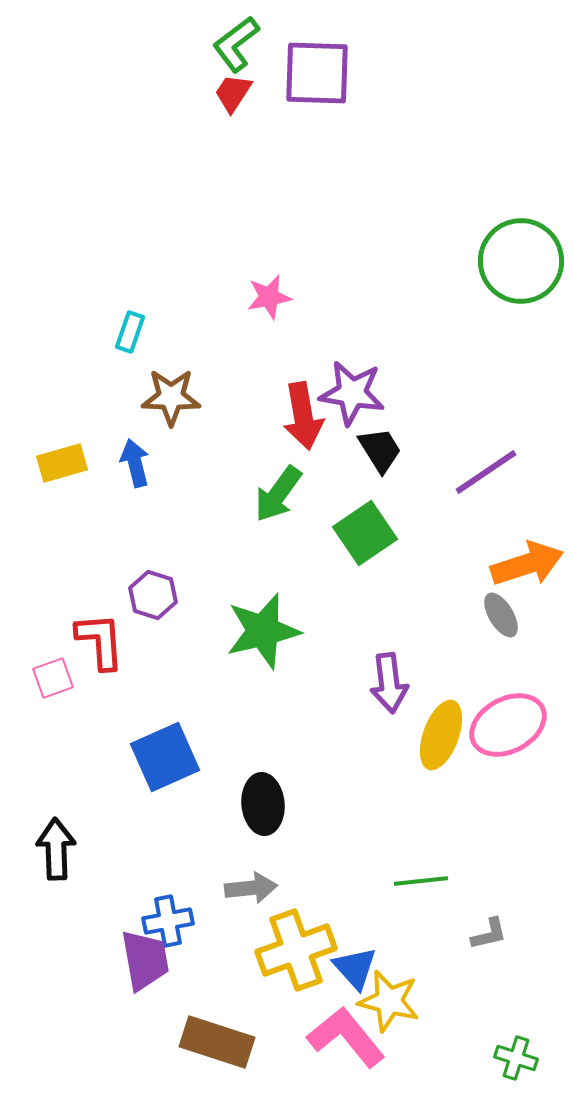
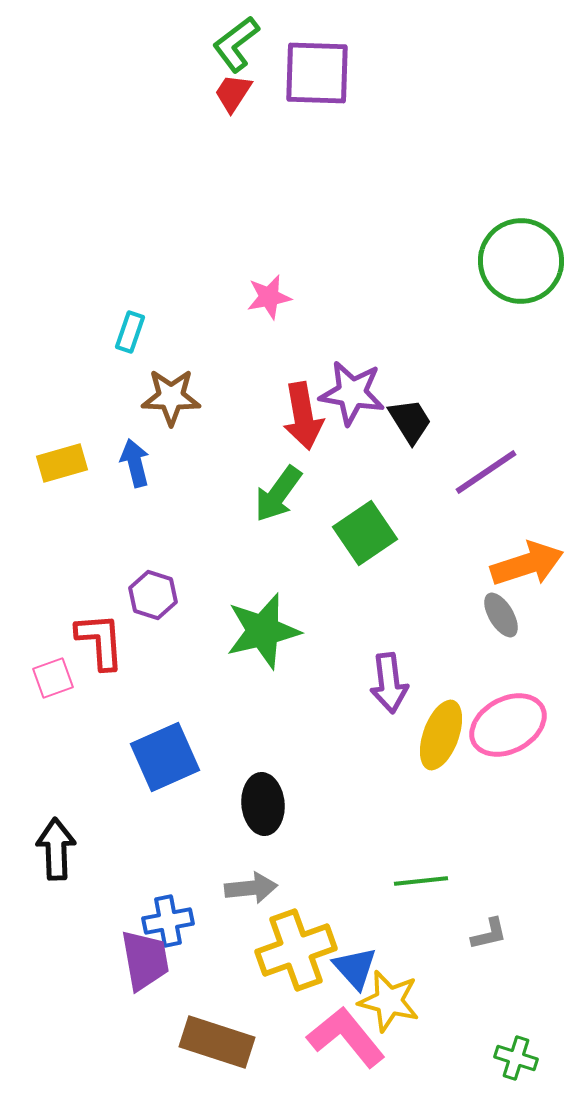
black trapezoid: moved 30 px right, 29 px up
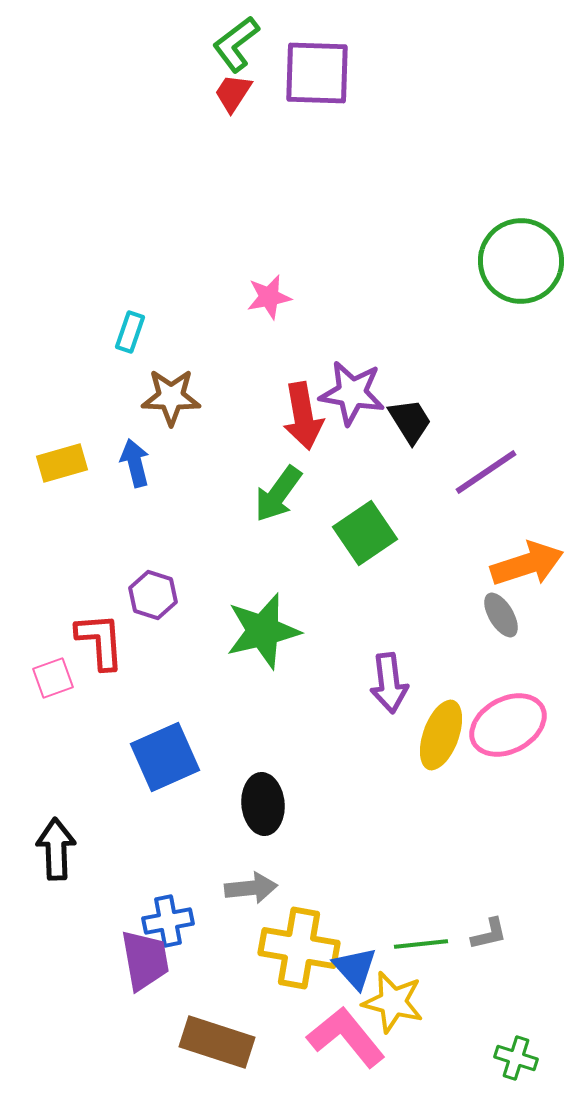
green line: moved 63 px down
yellow cross: moved 3 px right, 2 px up; rotated 30 degrees clockwise
yellow star: moved 4 px right, 1 px down
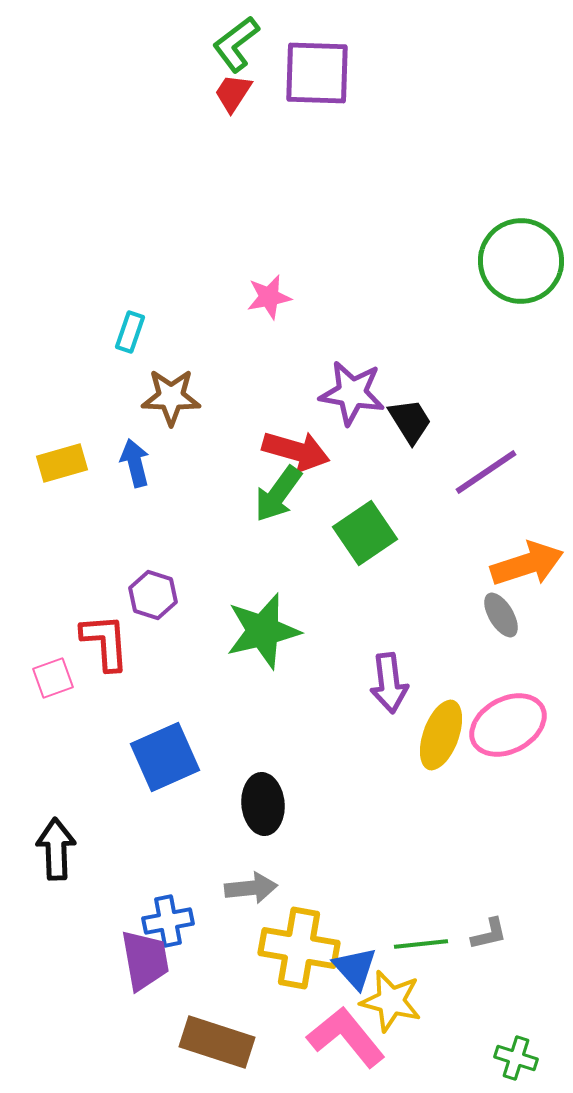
red arrow: moved 7 px left, 35 px down; rotated 64 degrees counterclockwise
red L-shape: moved 5 px right, 1 px down
yellow star: moved 2 px left, 1 px up
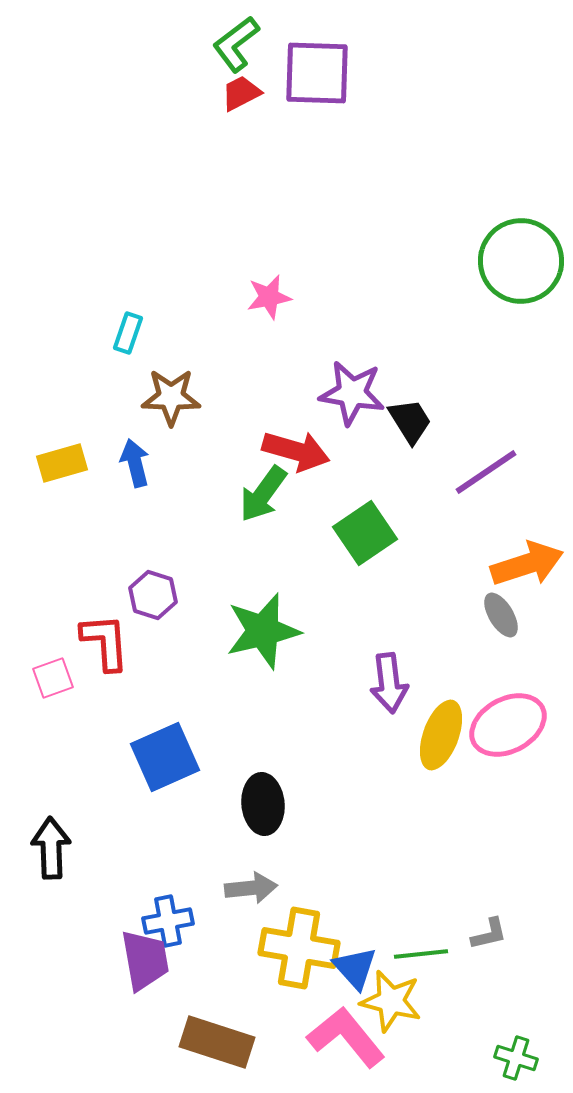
red trapezoid: moved 8 px right; rotated 30 degrees clockwise
cyan rectangle: moved 2 px left, 1 px down
green arrow: moved 15 px left
black arrow: moved 5 px left, 1 px up
green line: moved 10 px down
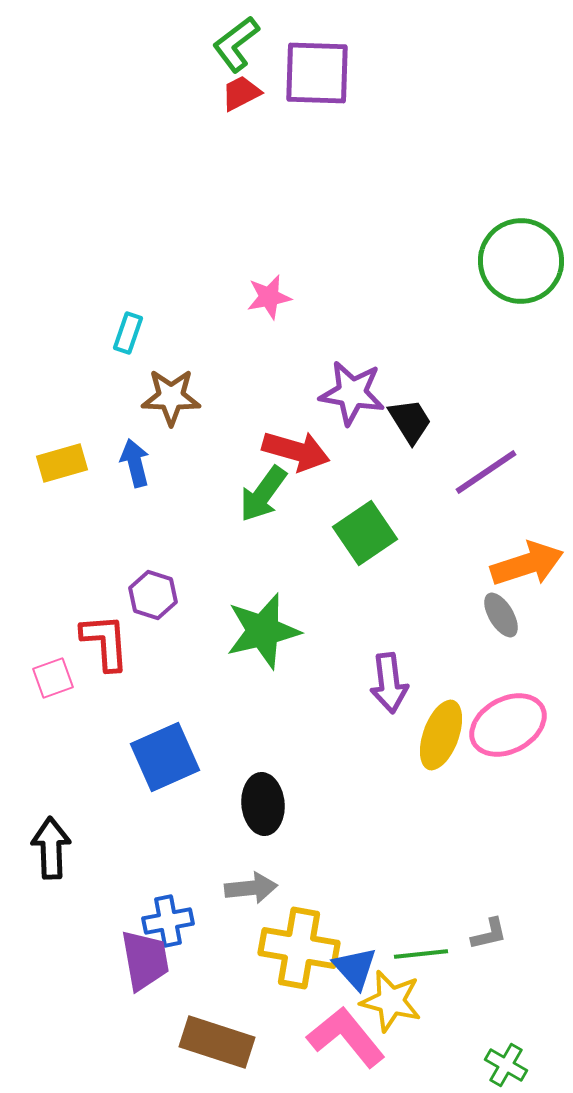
green cross: moved 10 px left, 7 px down; rotated 12 degrees clockwise
